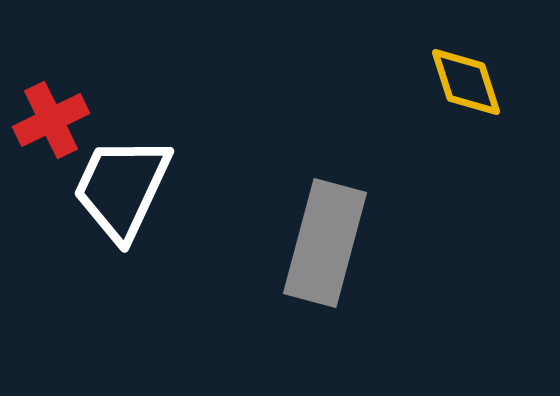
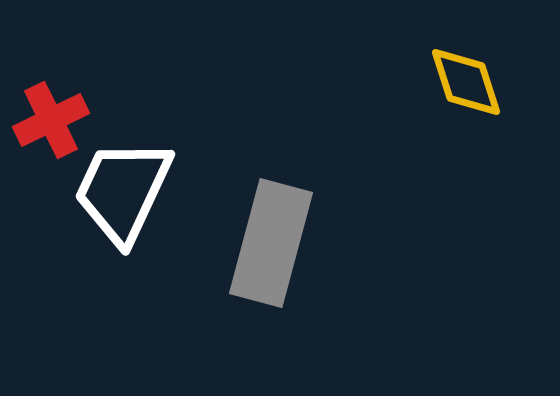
white trapezoid: moved 1 px right, 3 px down
gray rectangle: moved 54 px left
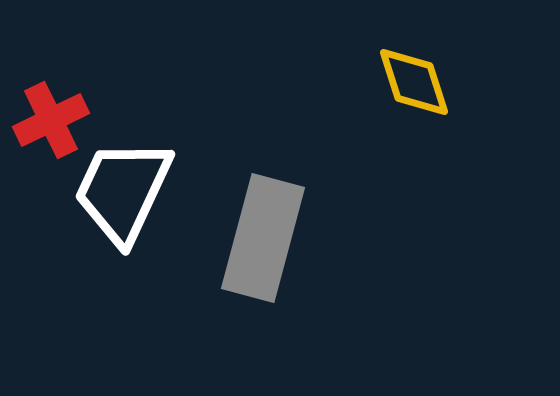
yellow diamond: moved 52 px left
gray rectangle: moved 8 px left, 5 px up
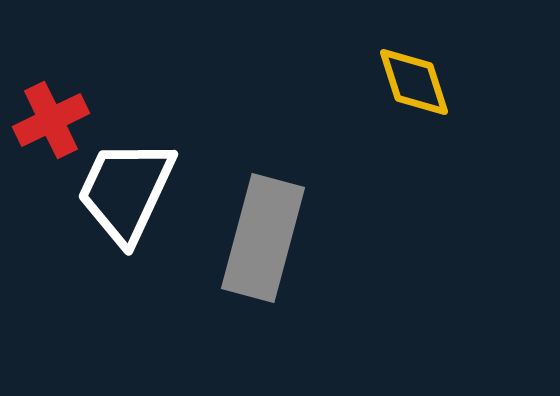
white trapezoid: moved 3 px right
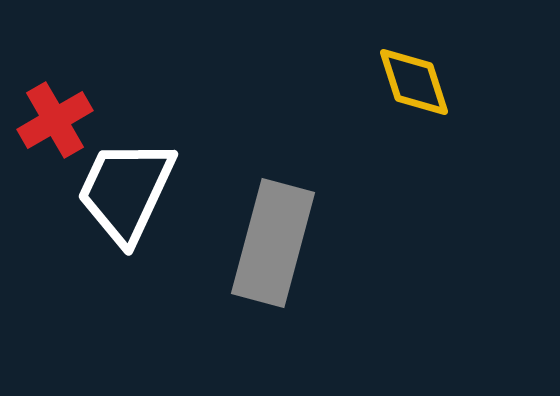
red cross: moved 4 px right; rotated 4 degrees counterclockwise
gray rectangle: moved 10 px right, 5 px down
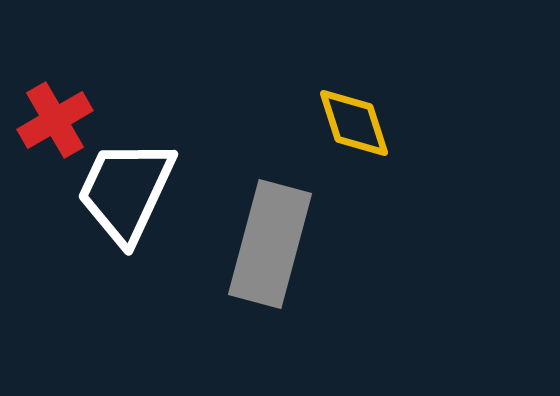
yellow diamond: moved 60 px left, 41 px down
gray rectangle: moved 3 px left, 1 px down
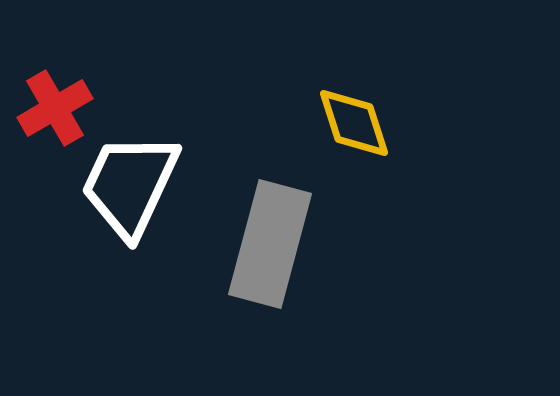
red cross: moved 12 px up
white trapezoid: moved 4 px right, 6 px up
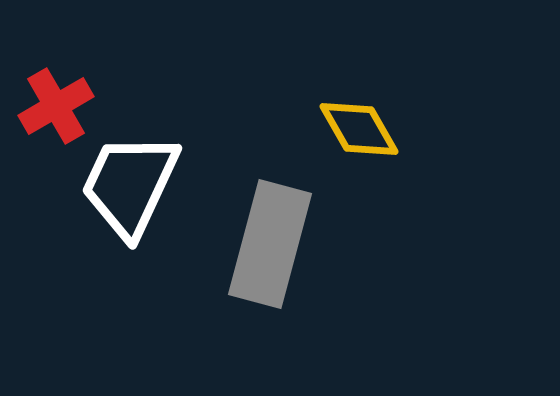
red cross: moved 1 px right, 2 px up
yellow diamond: moved 5 px right, 6 px down; rotated 12 degrees counterclockwise
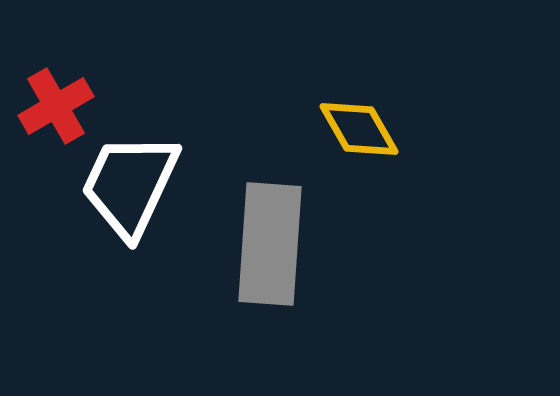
gray rectangle: rotated 11 degrees counterclockwise
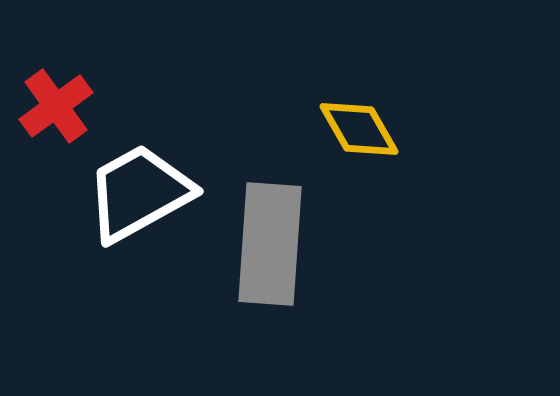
red cross: rotated 6 degrees counterclockwise
white trapezoid: moved 9 px right, 8 px down; rotated 36 degrees clockwise
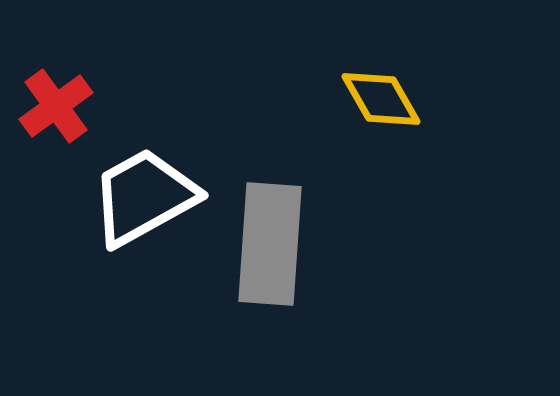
yellow diamond: moved 22 px right, 30 px up
white trapezoid: moved 5 px right, 4 px down
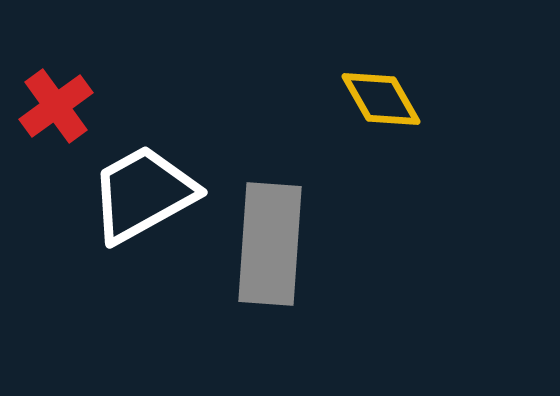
white trapezoid: moved 1 px left, 3 px up
